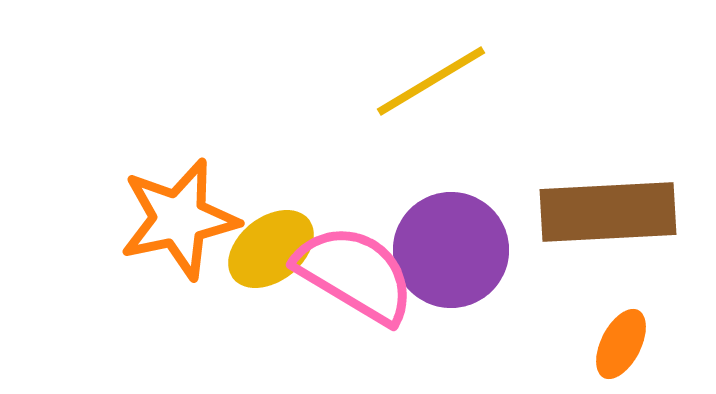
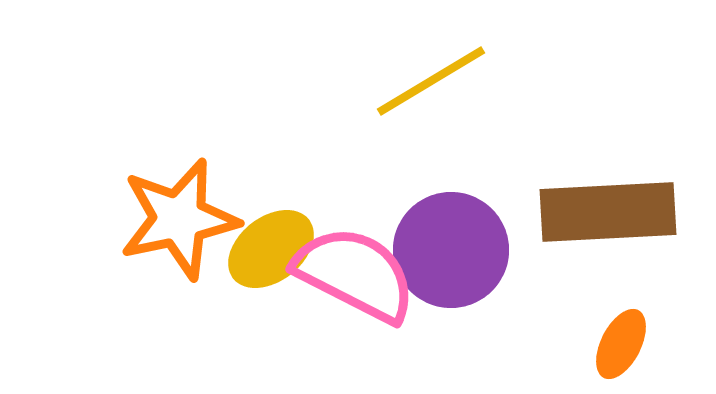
pink semicircle: rotated 4 degrees counterclockwise
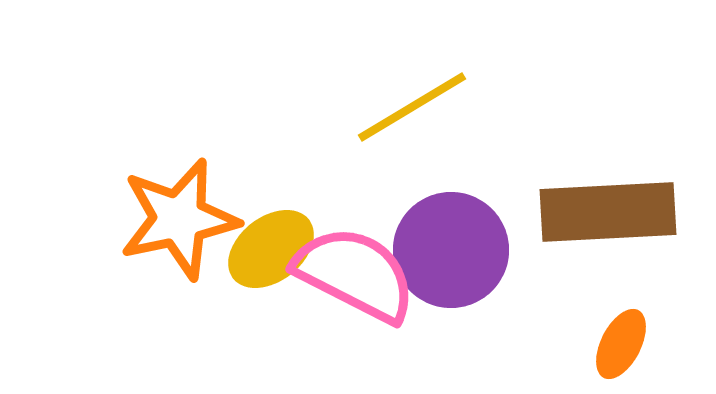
yellow line: moved 19 px left, 26 px down
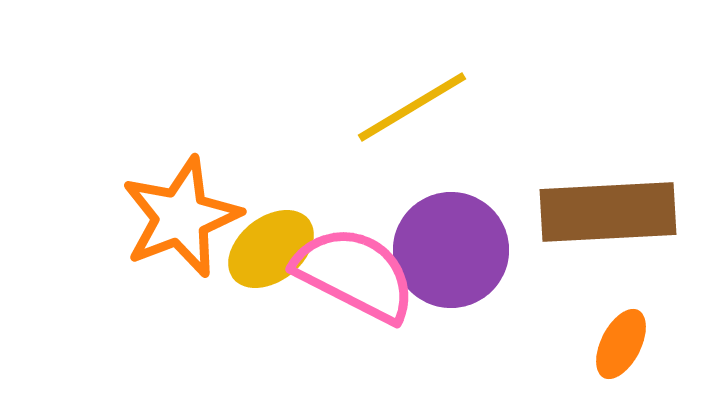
orange star: moved 2 px right, 2 px up; rotated 9 degrees counterclockwise
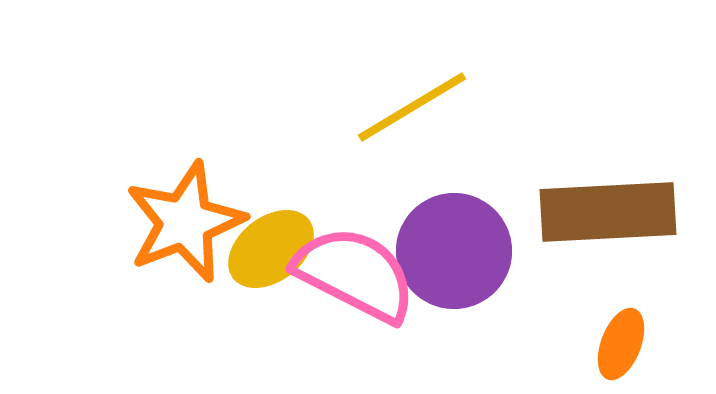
orange star: moved 4 px right, 5 px down
purple circle: moved 3 px right, 1 px down
orange ellipse: rotated 6 degrees counterclockwise
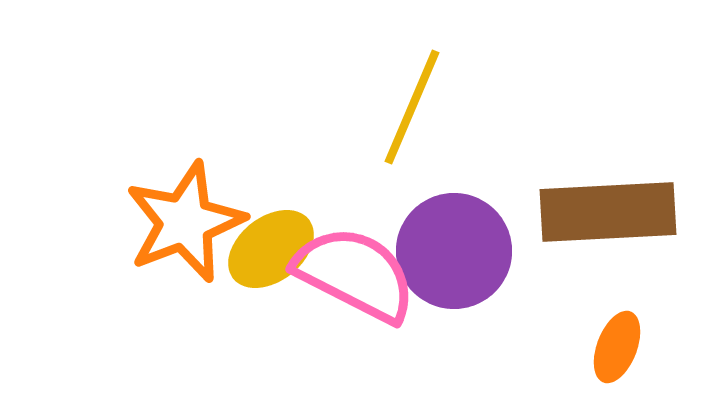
yellow line: rotated 36 degrees counterclockwise
orange ellipse: moved 4 px left, 3 px down
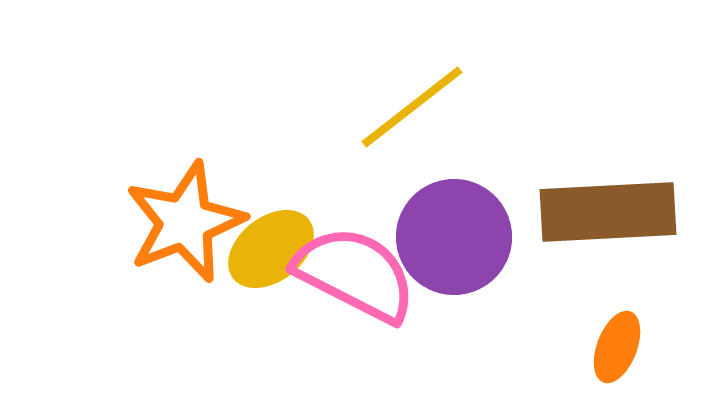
yellow line: rotated 29 degrees clockwise
purple circle: moved 14 px up
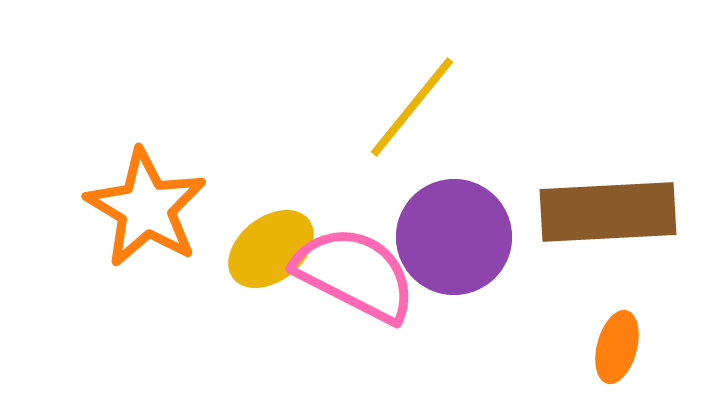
yellow line: rotated 13 degrees counterclockwise
orange star: moved 39 px left, 14 px up; rotated 20 degrees counterclockwise
orange ellipse: rotated 6 degrees counterclockwise
